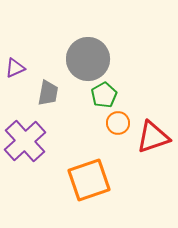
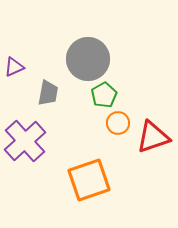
purple triangle: moved 1 px left, 1 px up
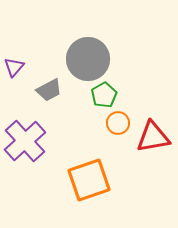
purple triangle: rotated 25 degrees counterclockwise
gray trapezoid: moved 1 px right, 3 px up; rotated 52 degrees clockwise
red triangle: rotated 9 degrees clockwise
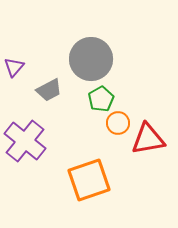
gray circle: moved 3 px right
green pentagon: moved 3 px left, 4 px down
red triangle: moved 5 px left, 2 px down
purple cross: rotated 9 degrees counterclockwise
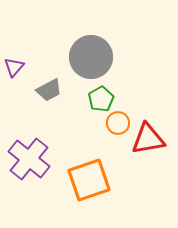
gray circle: moved 2 px up
purple cross: moved 4 px right, 18 px down
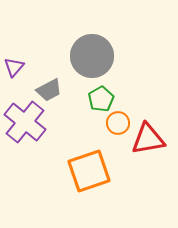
gray circle: moved 1 px right, 1 px up
purple cross: moved 4 px left, 37 px up
orange square: moved 9 px up
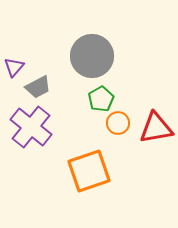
gray trapezoid: moved 11 px left, 3 px up
purple cross: moved 6 px right, 5 px down
red triangle: moved 8 px right, 11 px up
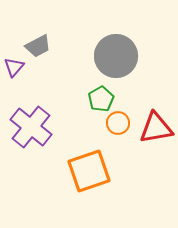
gray circle: moved 24 px right
gray trapezoid: moved 41 px up
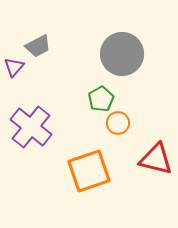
gray circle: moved 6 px right, 2 px up
red triangle: moved 31 px down; rotated 24 degrees clockwise
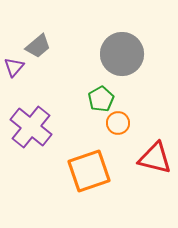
gray trapezoid: rotated 12 degrees counterclockwise
red triangle: moved 1 px left, 1 px up
